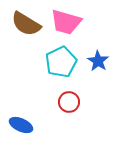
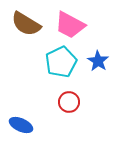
pink trapezoid: moved 4 px right, 3 px down; rotated 12 degrees clockwise
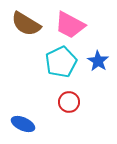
blue ellipse: moved 2 px right, 1 px up
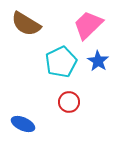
pink trapezoid: moved 18 px right; rotated 108 degrees clockwise
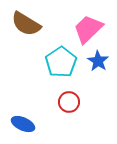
pink trapezoid: moved 4 px down
cyan pentagon: rotated 8 degrees counterclockwise
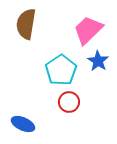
brown semicircle: rotated 68 degrees clockwise
pink trapezoid: moved 1 px down
cyan pentagon: moved 8 px down
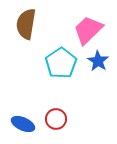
cyan pentagon: moved 7 px up
red circle: moved 13 px left, 17 px down
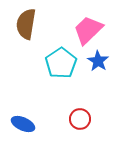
red circle: moved 24 px right
